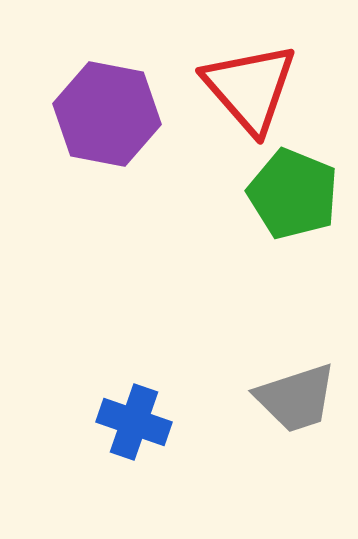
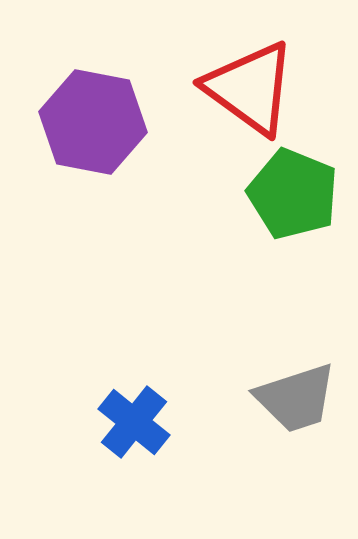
red triangle: rotated 13 degrees counterclockwise
purple hexagon: moved 14 px left, 8 px down
blue cross: rotated 20 degrees clockwise
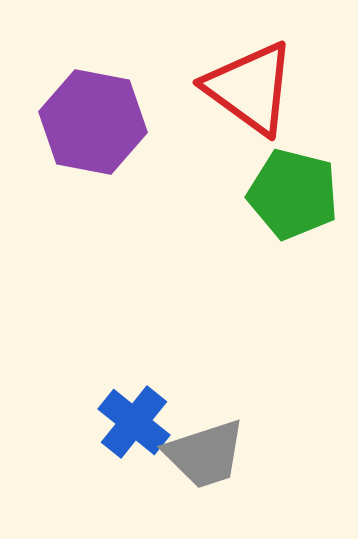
green pentagon: rotated 8 degrees counterclockwise
gray trapezoid: moved 91 px left, 56 px down
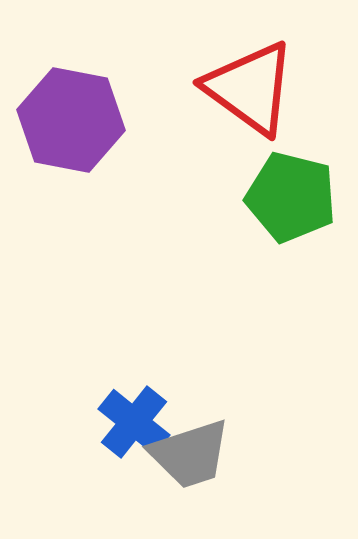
purple hexagon: moved 22 px left, 2 px up
green pentagon: moved 2 px left, 3 px down
gray trapezoid: moved 15 px left
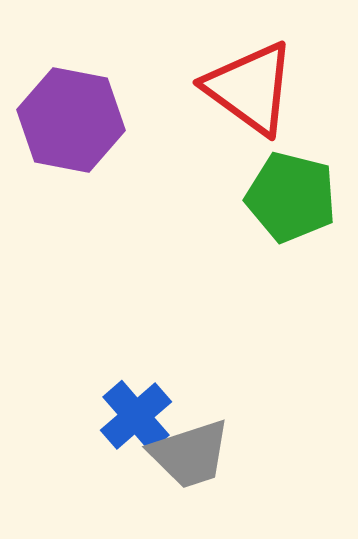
blue cross: moved 2 px right, 6 px up; rotated 10 degrees clockwise
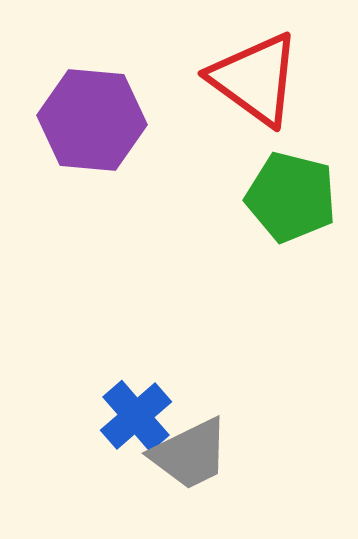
red triangle: moved 5 px right, 9 px up
purple hexagon: moved 21 px right; rotated 6 degrees counterclockwise
gray trapezoid: rotated 8 degrees counterclockwise
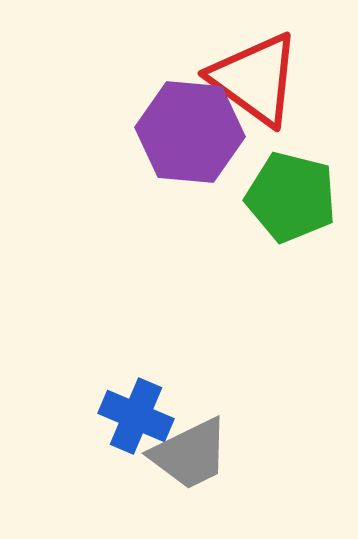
purple hexagon: moved 98 px right, 12 px down
blue cross: rotated 26 degrees counterclockwise
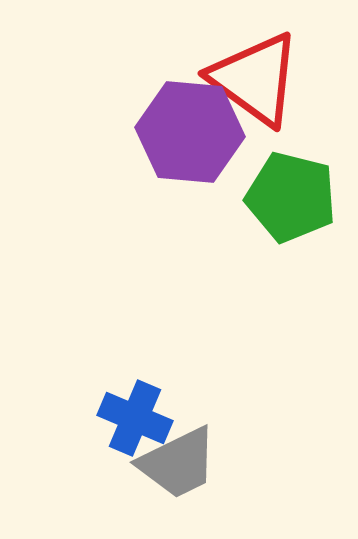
blue cross: moved 1 px left, 2 px down
gray trapezoid: moved 12 px left, 9 px down
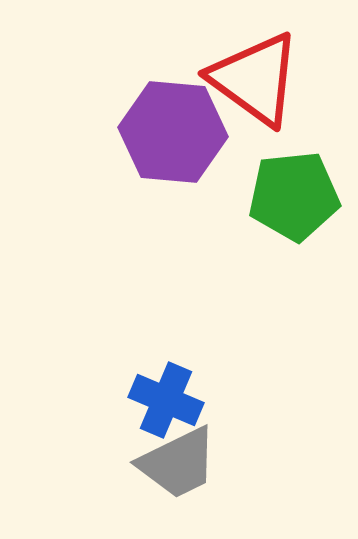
purple hexagon: moved 17 px left
green pentagon: moved 3 px right, 1 px up; rotated 20 degrees counterclockwise
blue cross: moved 31 px right, 18 px up
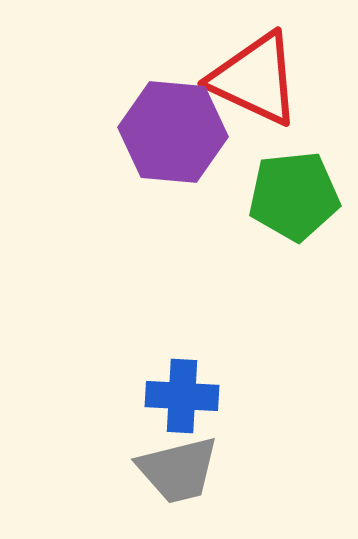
red triangle: rotated 11 degrees counterclockwise
blue cross: moved 16 px right, 4 px up; rotated 20 degrees counterclockwise
gray trapezoid: moved 7 px down; rotated 12 degrees clockwise
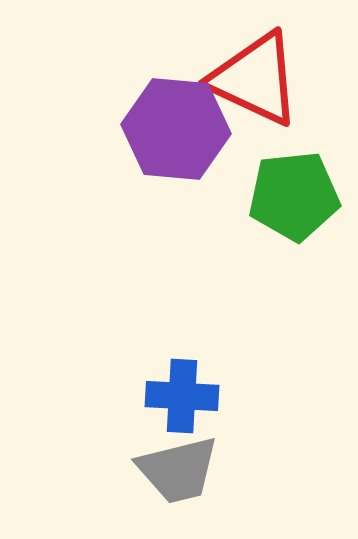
purple hexagon: moved 3 px right, 3 px up
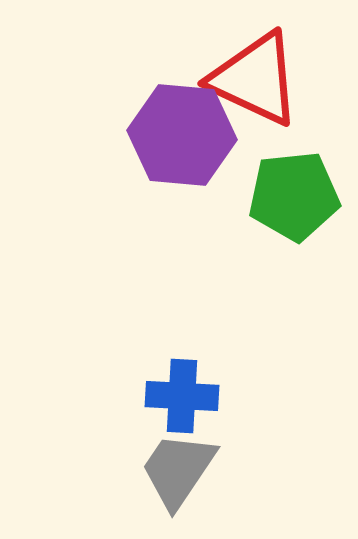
purple hexagon: moved 6 px right, 6 px down
gray trapezoid: rotated 138 degrees clockwise
